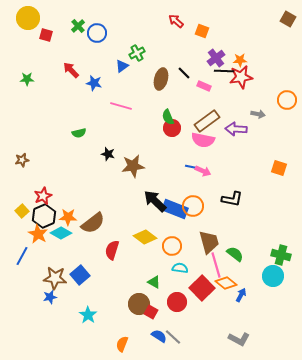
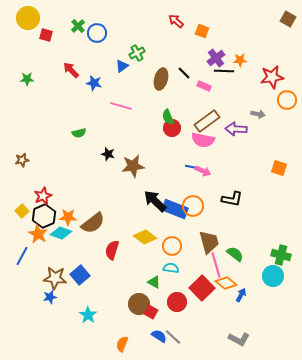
red star at (241, 77): moved 31 px right
cyan diamond at (61, 233): rotated 10 degrees counterclockwise
cyan semicircle at (180, 268): moved 9 px left
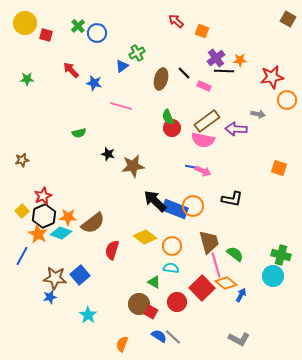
yellow circle at (28, 18): moved 3 px left, 5 px down
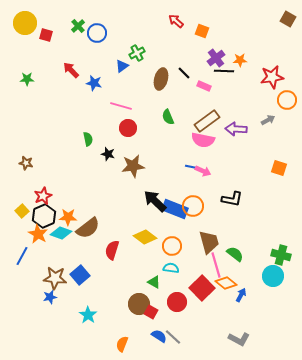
gray arrow at (258, 114): moved 10 px right, 6 px down; rotated 40 degrees counterclockwise
red circle at (172, 128): moved 44 px left
green semicircle at (79, 133): moved 9 px right, 6 px down; rotated 88 degrees counterclockwise
brown star at (22, 160): moved 4 px right, 3 px down; rotated 24 degrees clockwise
brown semicircle at (93, 223): moved 5 px left, 5 px down
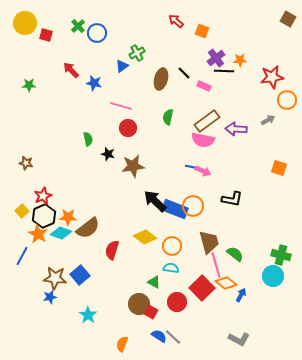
green star at (27, 79): moved 2 px right, 6 px down
green semicircle at (168, 117): rotated 35 degrees clockwise
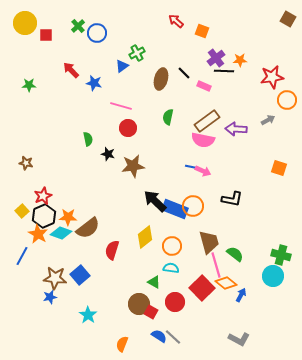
red square at (46, 35): rotated 16 degrees counterclockwise
yellow diamond at (145, 237): rotated 75 degrees counterclockwise
red circle at (177, 302): moved 2 px left
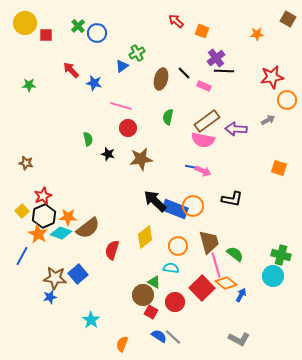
orange star at (240, 60): moved 17 px right, 26 px up
brown star at (133, 166): moved 8 px right, 7 px up
orange circle at (172, 246): moved 6 px right
blue square at (80, 275): moved 2 px left, 1 px up
brown circle at (139, 304): moved 4 px right, 9 px up
cyan star at (88, 315): moved 3 px right, 5 px down
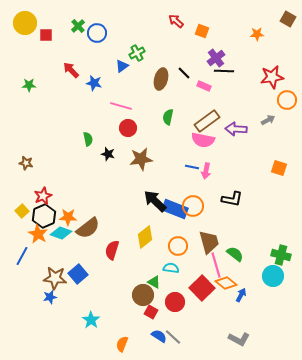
pink arrow at (203, 171): moved 3 px right; rotated 77 degrees clockwise
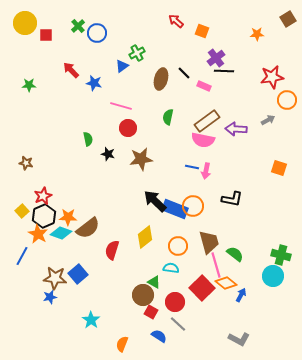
brown square at (288, 19): rotated 28 degrees clockwise
gray line at (173, 337): moved 5 px right, 13 px up
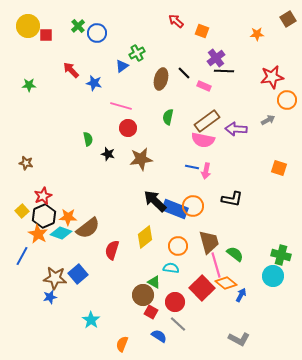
yellow circle at (25, 23): moved 3 px right, 3 px down
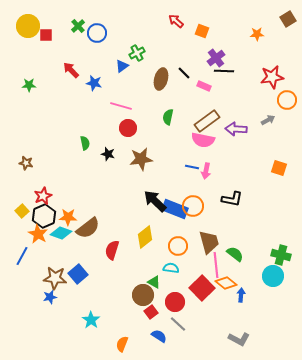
green semicircle at (88, 139): moved 3 px left, 4 px down
pink line at (216, 265): rotated 10 degrees clockwise
blue arrow at (241, 295): rotated 24 degrees counterclockwise
red square at (151, 312): rotated 24 degrees clockwise
